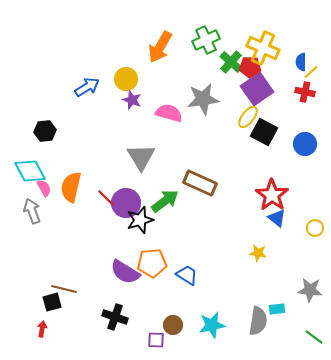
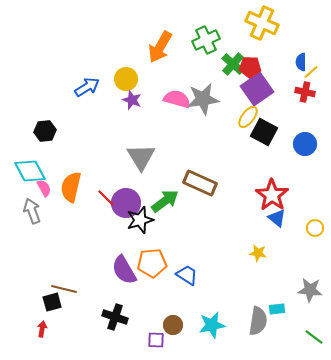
yellow cross at (263, 48): moved 1 px left, 25 px up
green cross at (231, 62): moved 2 px right, 2 px down
pink semicircle at (169, 113): moved 8 px right, 14 px up
purple semicircle at (125, 272): moved 1 px left, 2 px up; rotated 28 degrees clockwise
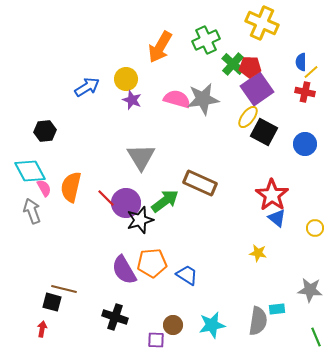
black square at (52, 302): rotated 30 degrees clockwise
green line at (314, 337): moved 2 px right; rotated 30 degrees clockwise
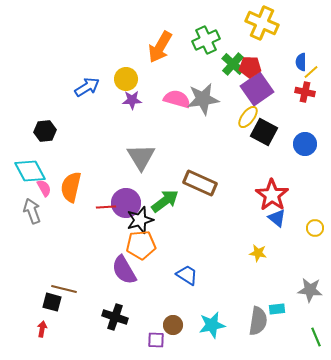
purple star at (132, 100): rotated 24 degrees counterclockwise
red line at (106, 198): moved 9 px down; rotated 48 degrees counterclockwise
orange pentagon at (152, 263): moved 11 px left, 18 px up
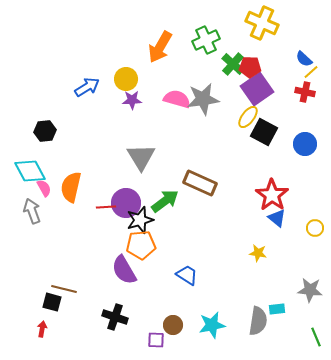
blue semicircle at (301, 62): moved 3 px right, 3 px up; rotated 48 degrees counterclockwise
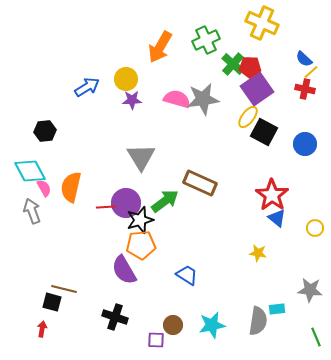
red cross at (305, 92): moved 3 px up
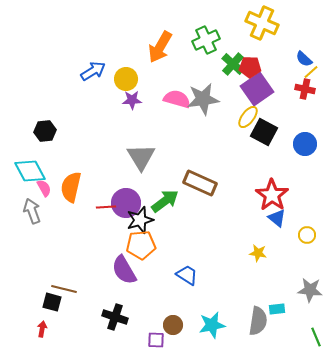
blue arrow at (87, 87): moved 6 px right, 16 px up
yellow circle at (315, 228): moved 8 px left, 7 px down
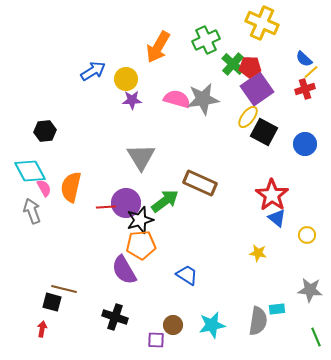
orange arrow at (160, 47): moved 2 px left
red cross at (305, 89): rotated 30 degrees counterclockwise
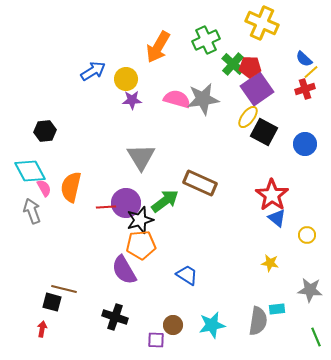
yellow star at (258, 253): moved 12 px right, 10 px down
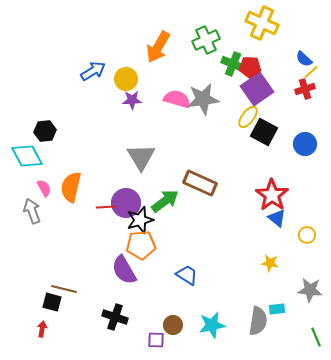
green cross at (233, 64): rotated 20 degrees counterclockwise
cyan diamond at (30, 171): moved 3 px left, 15 px up
